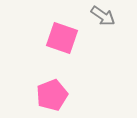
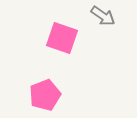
pink pentagon: moved 7 px left
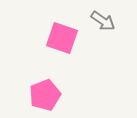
gray arrow: moved 5 px down
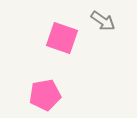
pink pentagon: rotated 12 degrees clockwise
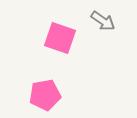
pink square: moved 2 px left
